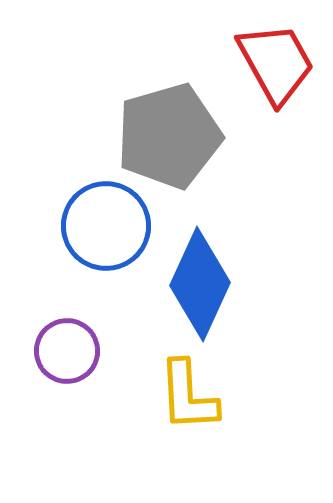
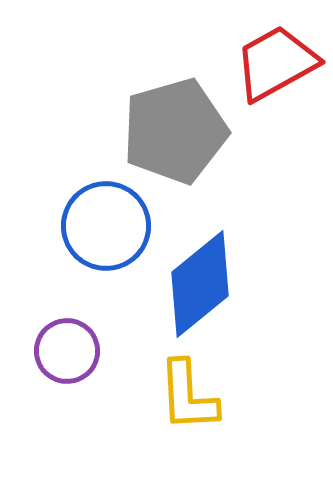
red trapezoid: rotated 90 degrees counterclockwise
gray pentagon: moved 6 px right, 5 px up
blue diamond: rotated 26 degrees clockwise
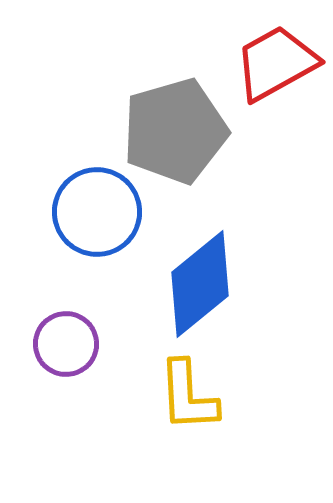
blue circle: moved 9 px left, 14 px up
purple circle: moved 1 px left, 7 px up
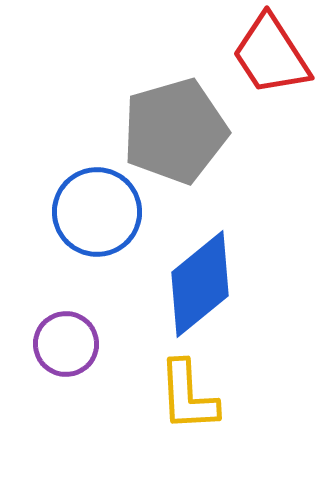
red trapezoid: moved 5 px left, 8 px up; rotated 94 degrees counterclockwise
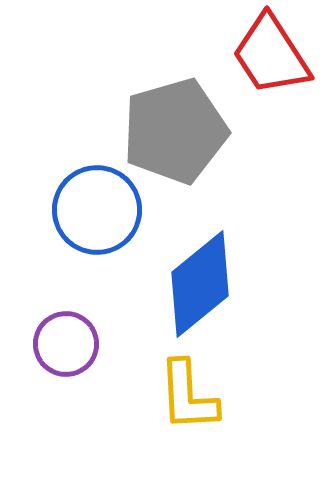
blue circle: moved 2 px up
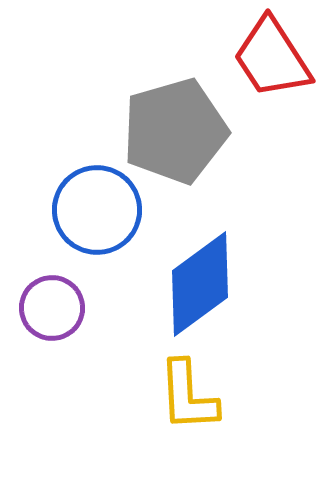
red trapezoid: moved 1 px right, 3 px down
blue diamond: rotated 3 degrees clockwise
purple circle: moved 14 px left, 36 px up
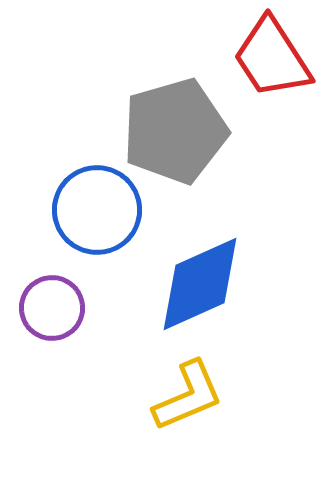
blue diamond: rotated 12 degrees clockwise
yellow L-shape: rotated 110 degrees counterclockwise
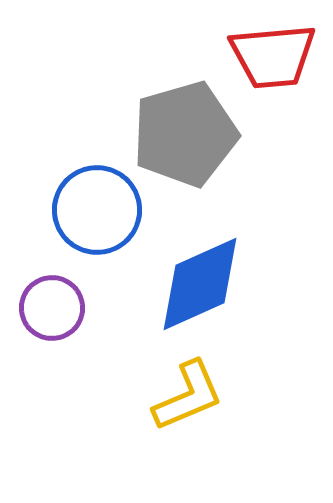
red trapezoid: moved 1 px right, 2 px up; rotated 62 degrees counterclockwise
gray pentagon: moved 10 px right, 3 px down
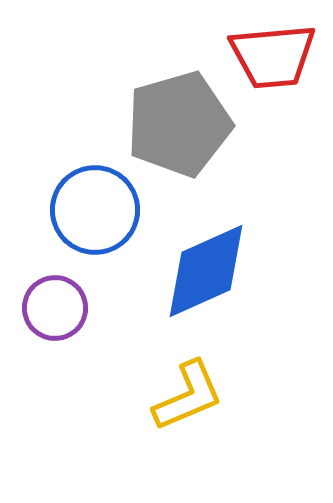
gray pentagon: moved 6 px left, 10 px up
blue circle: moved 2 px left
blue diamond: moved 6 px right, 13 px up
purple circle: moved 3 px right
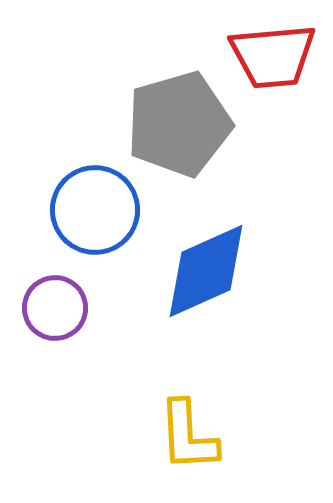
yellow L-shape: moved 40 px down; rotated 110 degrees clockwise
